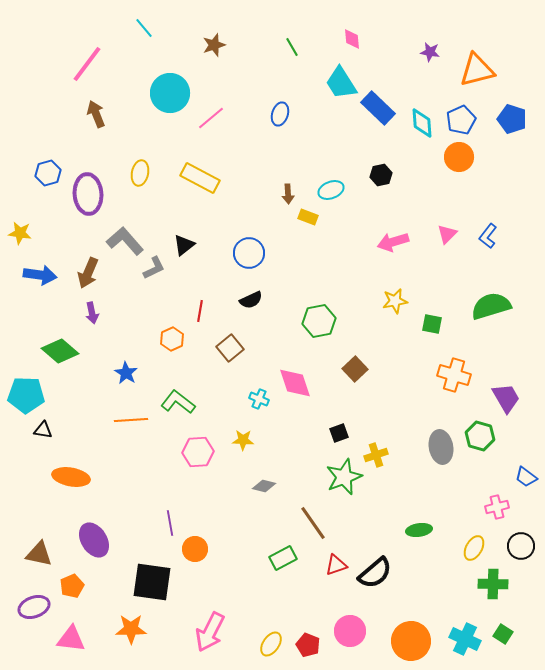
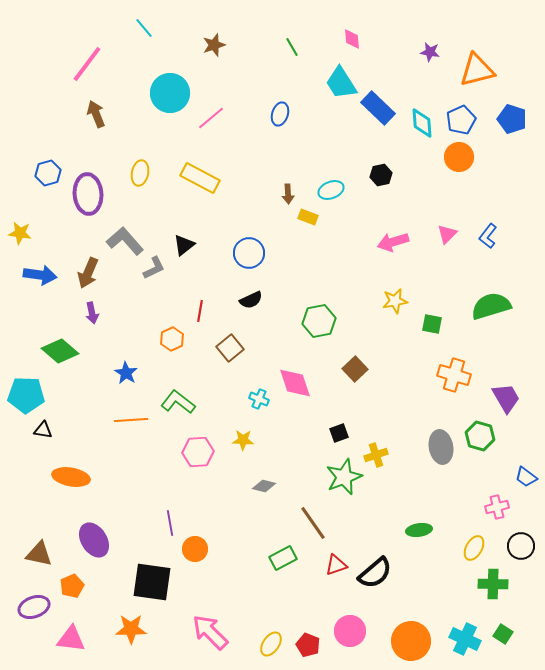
pink arrow at (210, 632): rotated 108 degrees clockwise
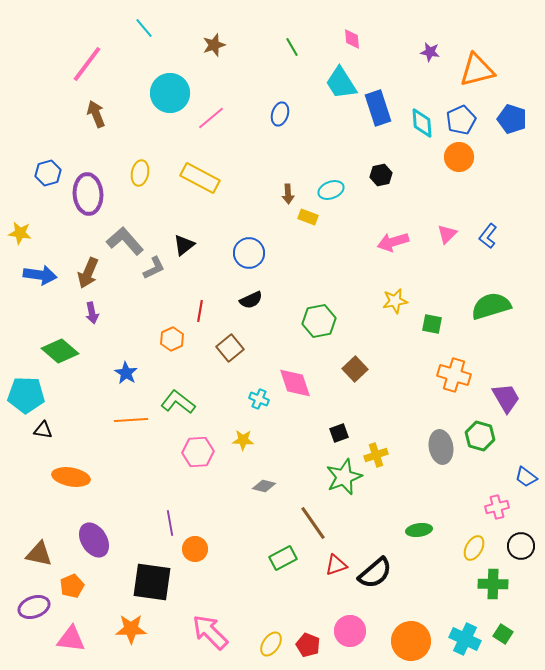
blue rectangle at (378, 108): rotated 28 degrees clockwise
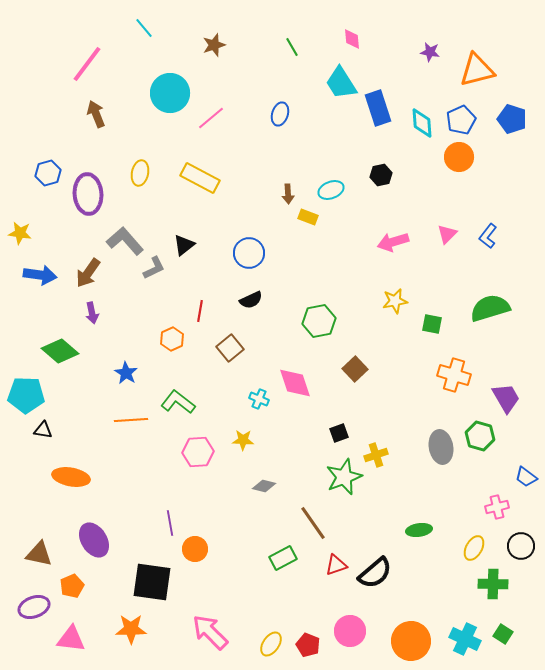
brown arrow at (88, 273): rotated 12 degrees clockwise
green semicircle at (491, 306): moved 1 px left, 2 px down
